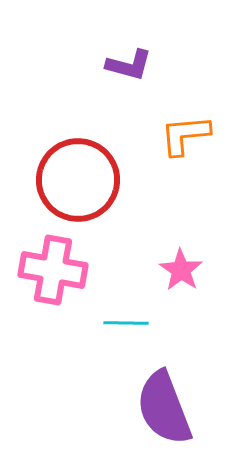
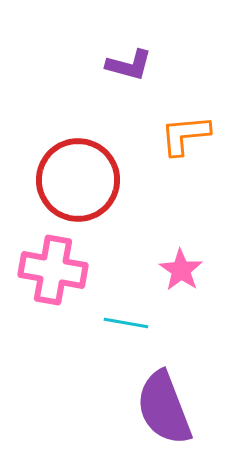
cyan line: rotated 9 degrees clockwise
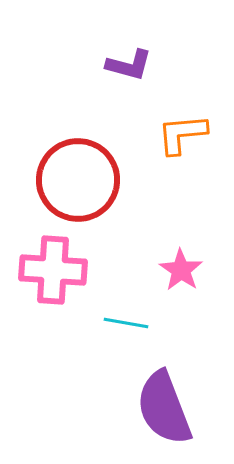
orange L-shape: moved 3 px left, 1 px up
pink cross: rotated 6 degrees counterclockwise
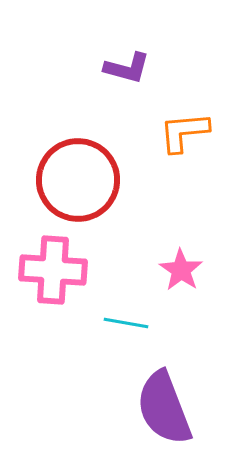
purple L-shape: moved 2 px left, 3 px down
orange L-shape: moved 2 px right, 2 px up
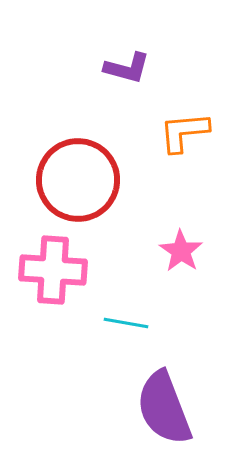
pink star: moved 19 px up
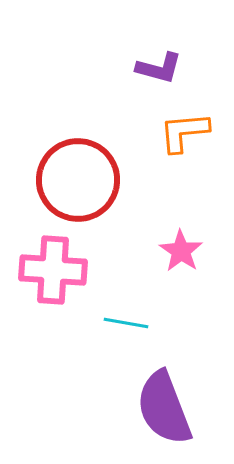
purple L-shape: moved 32 px right
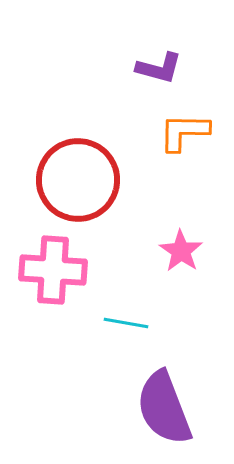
orange L-shape: rotated 6 degrees clockwise
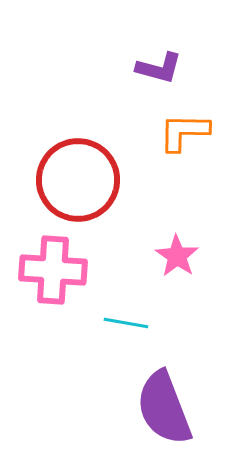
pink star: moved 4 px left, 5 px down
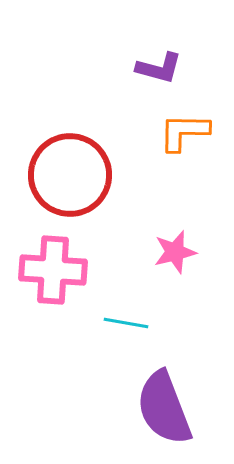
red circle: moved 8 px left, 5 px up
pink star: moved 2 px left, 4 px up; rotated 24 degrees clockwise
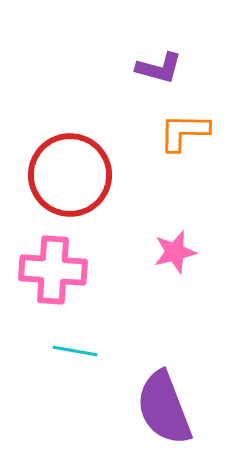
cyan line: moved 51 px left, 28 px down
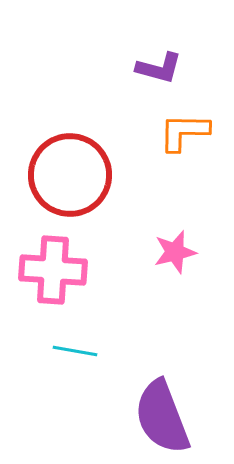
purple semicircle: moved 2 px left, 9 px down
